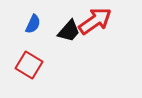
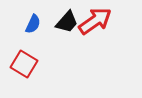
black trapezoid: moved 2 px left, 9 px up
red square: moved 5 px left, 1 px up
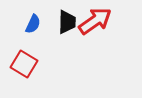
black trapezoid: rotated 40 degrees counterclockwise
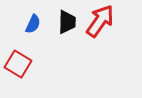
red arrow: moved 5 px right; rotated 20 degrees counterclockwise
red square: moved 6 px left
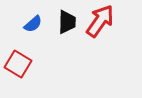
blue semicircle: rotated 24 degrees clockwise
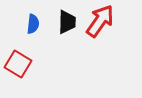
blue semicircle: rotated 42 degrees counterclockwise
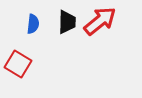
red arrow: rotated 16 degrees clockwise
